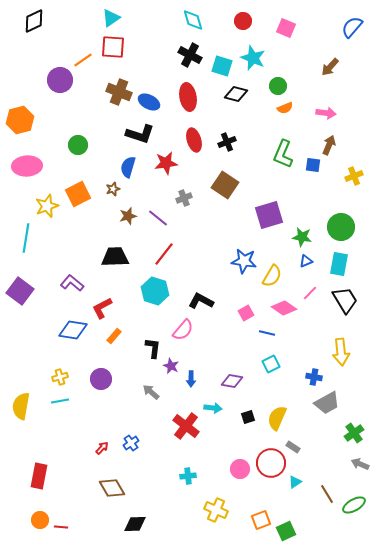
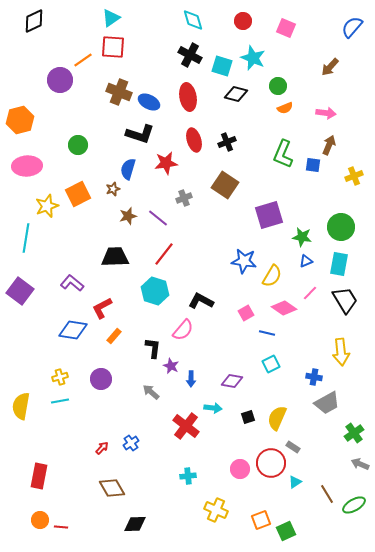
blue semicircle at (128, 167): moved 2 px down
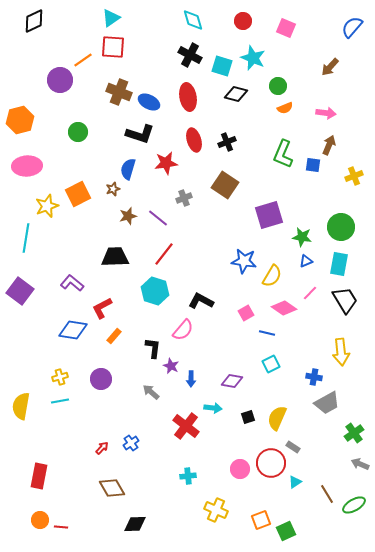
green circle at (78, 145): moved 13 px up
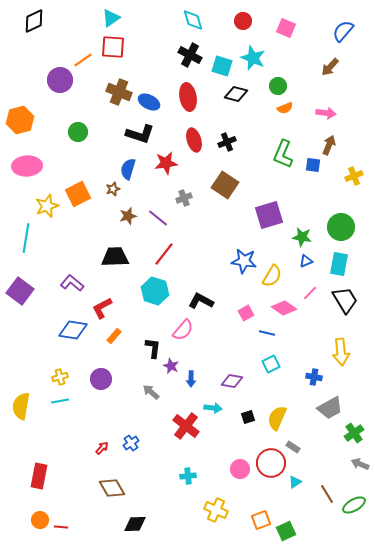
blue semicircle at (352, 27): moved 9 px left, 4 px down
gray trapezoid at (327, 403): moved 3 px right, 5 px down
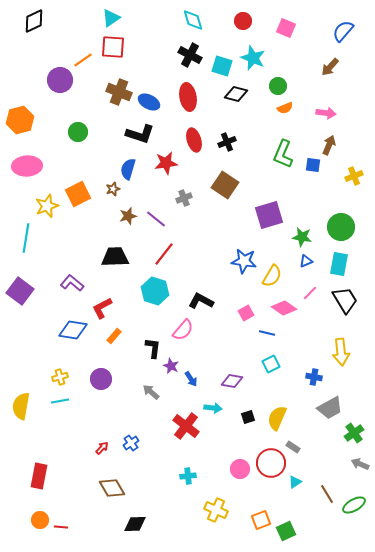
purple line at (158, 218): moved 2 px left, 1 px down
blue arrow at (191, 379): rotated 35 degrees counterclockwise
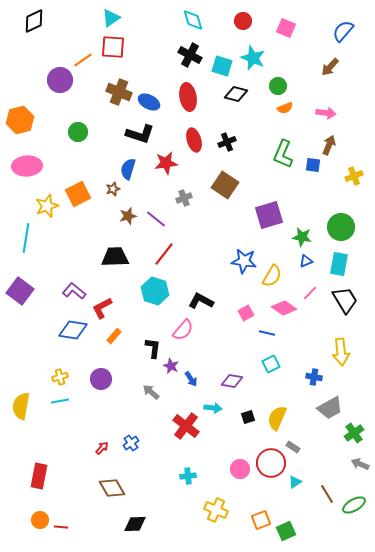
purple L-shape at (72, 283): moved 2 px right, 8 px down
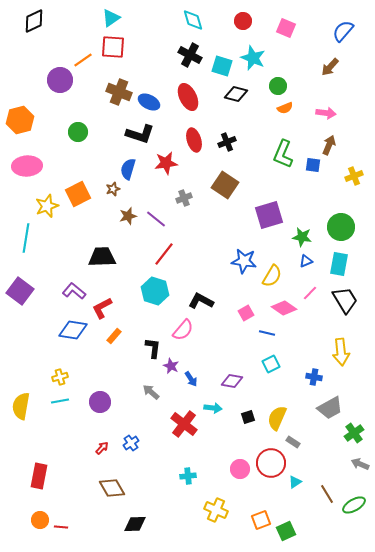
red ellipse at (188, 97): rotated 16 degrees counterclockwise
black trapezoid at (115, 257): moved 13 px left
purple circle at (101, 379): moved 1 px left, 23 px down
red cross at (186, 426): moved 2 px left, 2 px up
gray rectangle at (293, 447): moved 5 px up
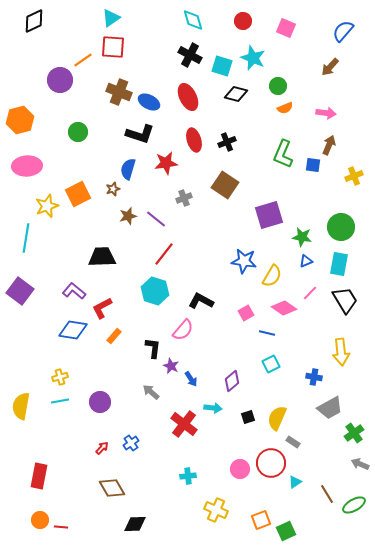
purple diamond at (232, 381): rotated 50 degrees counterclockwise
